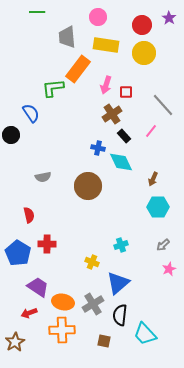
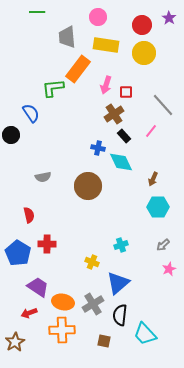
brown cross: moved 2 px right
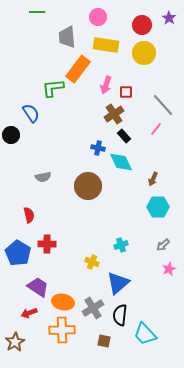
pink line: moved 5 px right, 2 px up
gray cross: moved 4 px down
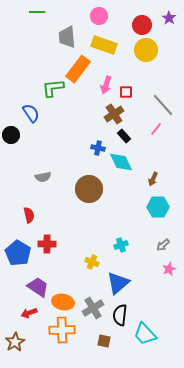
pink circle: moved 1 px right, 1 px up
yellow rectangle: moved 2 px left; rotated 10 degrees clockwise
yellow circle: moved 2 px right, 3 px up
brown circle: moved 1 px right, 3 px down
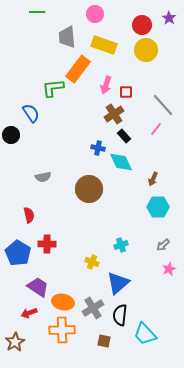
pink circle: moved 4 px left, 2 px up
